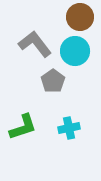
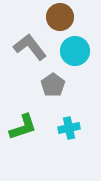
brown circle: moved 20 px left
gray L-shape: moved 5 px left, 3 px down
gray pentagon: moved 4 px down
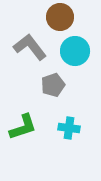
gray pentagon: rotated 15 degrees clockwise
cyan cross: rotated 20 degrees clockwise
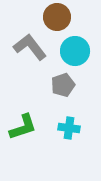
brown circle: moved 3 px left
gray pentagon: moved 10 px right
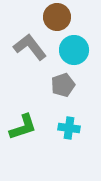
cyan circle: moved 1 px left, 1 px up
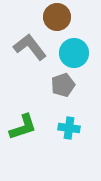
cyan circle: moved 3 px down
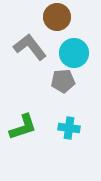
gray pentagon: moved 4 px up; rotated 15 degrees clockwise
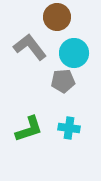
green L-shape: moved 6 px right, 2 px down
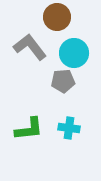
green L-shape: rotated 12 degrees clockwise
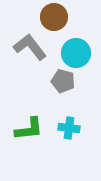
brown circle: moved 3 px left
cyan circle: moved 2 px right
gray pentagon: rotated 20 degrees clockwise
